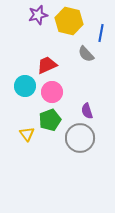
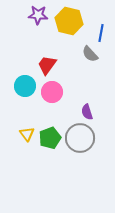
purple star: rotated 18 degrees clockwise
gray semicircle: moved 4 px right
red trapezoid: rotated 30 degrees counterclockwise
purple semicircle: moved 1 px down
green pentagon: moved 18 px down
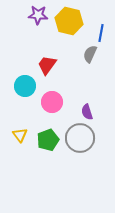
gray semicircle: rotated 66 degrees clockwise
pink circle: moved 10 px down
yellow triangle: moved 7 px left, 1 px down
green pentagon: moved 2 px left, 2 px down
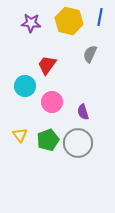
purple star: moved 7 px left, 8 px down
blue line: moved 1 px left, 16 px up
purple semicircle: moved 4 px left
gray circle: moved 2 px left, 5 px down
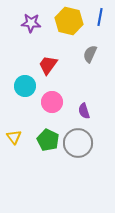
red trapezoid: moved 1 px right
purple semicircle: moved 1 px right, 1 px up
yellow triangle: moved 6 px left, 2 px down
green pentagon: rotated 25 degrees counterclockwise
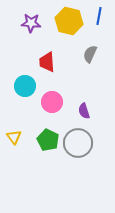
blue line: moved 1 px left, 1 px up
red trapezoid: moved 1 px left, 3 px up; rotated 40 degrees counterclockwise
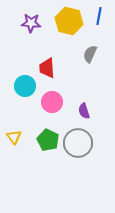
red trapezoid: moved 6 px down
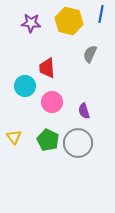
blue line: moved 2 px right, 2 px up
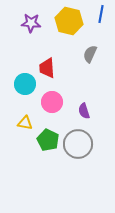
cyan circle: moved 2 px up
yellow triangle: moved 11 px right, 14 px up; rotated 42 degrees counterclockwise
gray circle: moved 1 px down
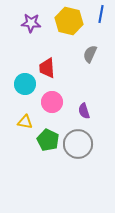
yellow triangle: moved 1 px up
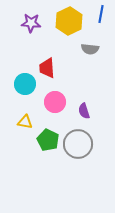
yellow hexagon: rotated 20 degrees clockwise
gray semicircle: moved 5 px up; rotated 108 degrees counterclockwise
pink circle: moved 3 px right
